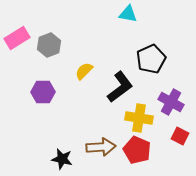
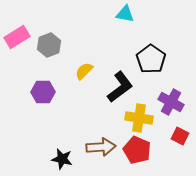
cyan triangle: moved 3 px left
pink rectangle: moved 1 px up
black pentagon: rotated 12 degrees counterclockwise
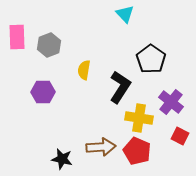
cyan triangle: rotated 36 degrees clockwise
pink rectangle: rotated 60 degrees counterclockwise
yellow semicircle: moved 1 px up; rotated 36 degrees counterclockwise
black L-shape: rotated 20 degrees counterclockwise
purple cross: rotated 10 degrees clockwise
red pentagon: moved 1 px down
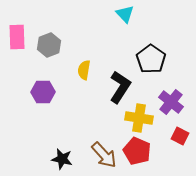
brown arrow: moved 3 px right, 8 px down; rotated 52 degrees clockwise
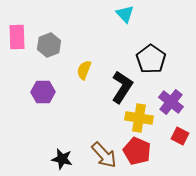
yellow semicircle: rotated 12 degrees clockwise
black L-shape: moved 2 px right
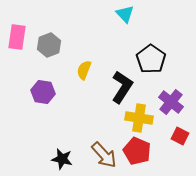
pink rectangle: rotated 10 degrees clockwise
purple hexagon: rotated 10 degrees clockwise
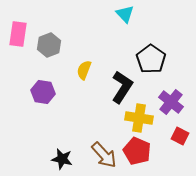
pink rectangle: moved 1 px right, 3 px up
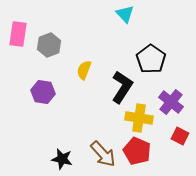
brown arrow: moved 1 px left, 1 px up
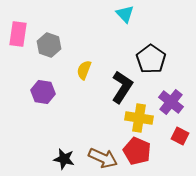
gray hexagon: rotated 20 degrees counterclockwise
brown arrow: moved 4 px down; rotated 24 degrees counterclockwise
black star: moved 2 px right
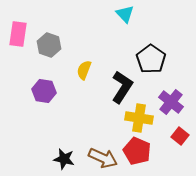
purple hexagon: moved 1 px right, 1 px up
red square: rotated 12 degrees clockwise
